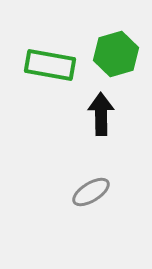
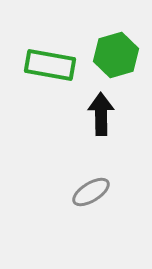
green hexagon: moved 1 px down
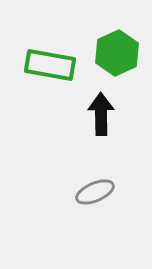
green hexagon: moved 1 px right, 2 px up; rotated 9 degrees counterclockwise
gray ellipse: moved 4 px right; rotated 9 degrees clockwise
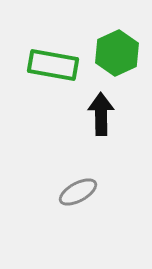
green rectangle: moved 3 px right
gray ellipse: moved 17 px left; rotated 6 degrees counterclockwise
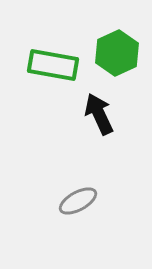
black arrow: moved 2 px left; rotated 24 degrees counterclockwise
gray ellipse: moved 9 px down
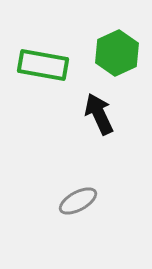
green rectangle: moved 10 px left
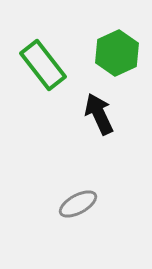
green rectangle: rotated 42 degrees clockwise
gray ellipse: moved 3 px down
